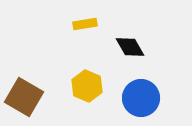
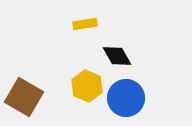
black diamond: moved 13 px left, 9 px down
blue circle: moved 15 px left
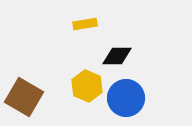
black diamond: rotated 60 degrees counterclockwise
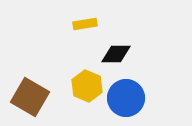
black diamond: moved 1 px left, 2 px up
brown square: moved 6 px right
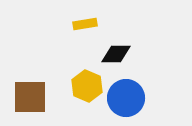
brown square: rotated 30 degrees counterclockwise
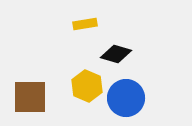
black diamond: rotated 16 degrees clockwise
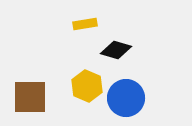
black diamond: moved 4 px up
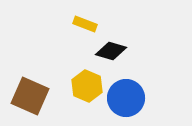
yellow rectangle: rotated 30 degrees clockwise
black diamond: moved 5 px left, 1 px down
brown square: moved 1 px up; rotated 24 degrees clockwise
